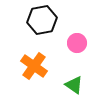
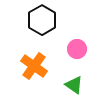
black hexagon: rotated 20 degrees counterclockwise
pink circle: moved 6 px down
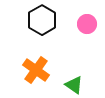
pink circle: moved 10 px right, 25 px up
orange cross: moved 2 px right, 4 px down
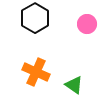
black hexagon: moved 7 px left, 2 px up
orange cross: moved 2 px down; rotated 12 degrees counterclockwise
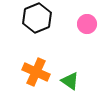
black hexagon: moved 2 px right; rotated 8 degrees clockwise
green triangle: moved 4 px left, 4 px up
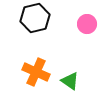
black hexagon: moved 2 px left; rotated 8 degrees clockwise
